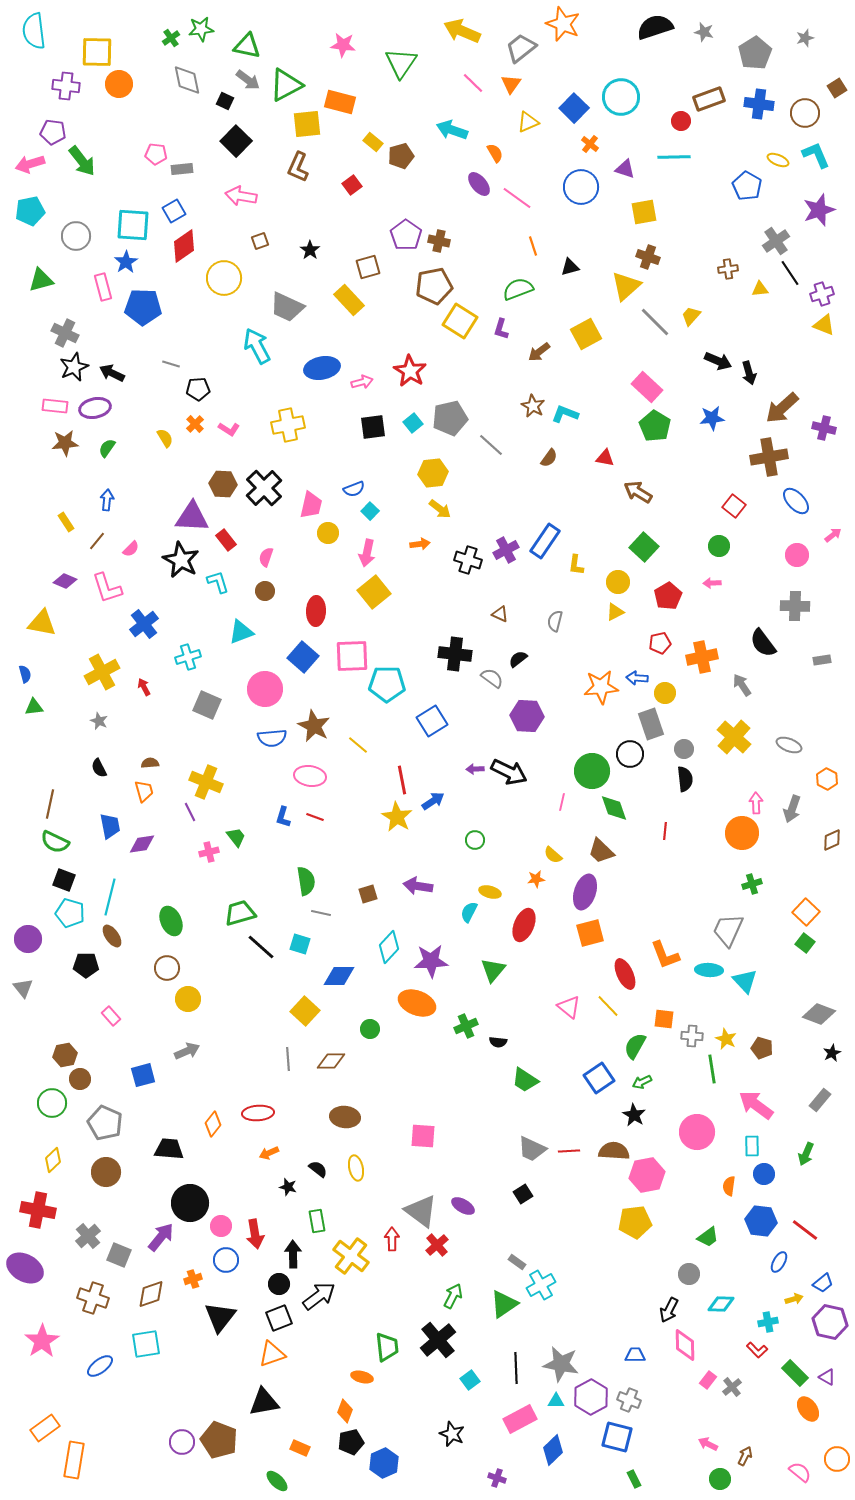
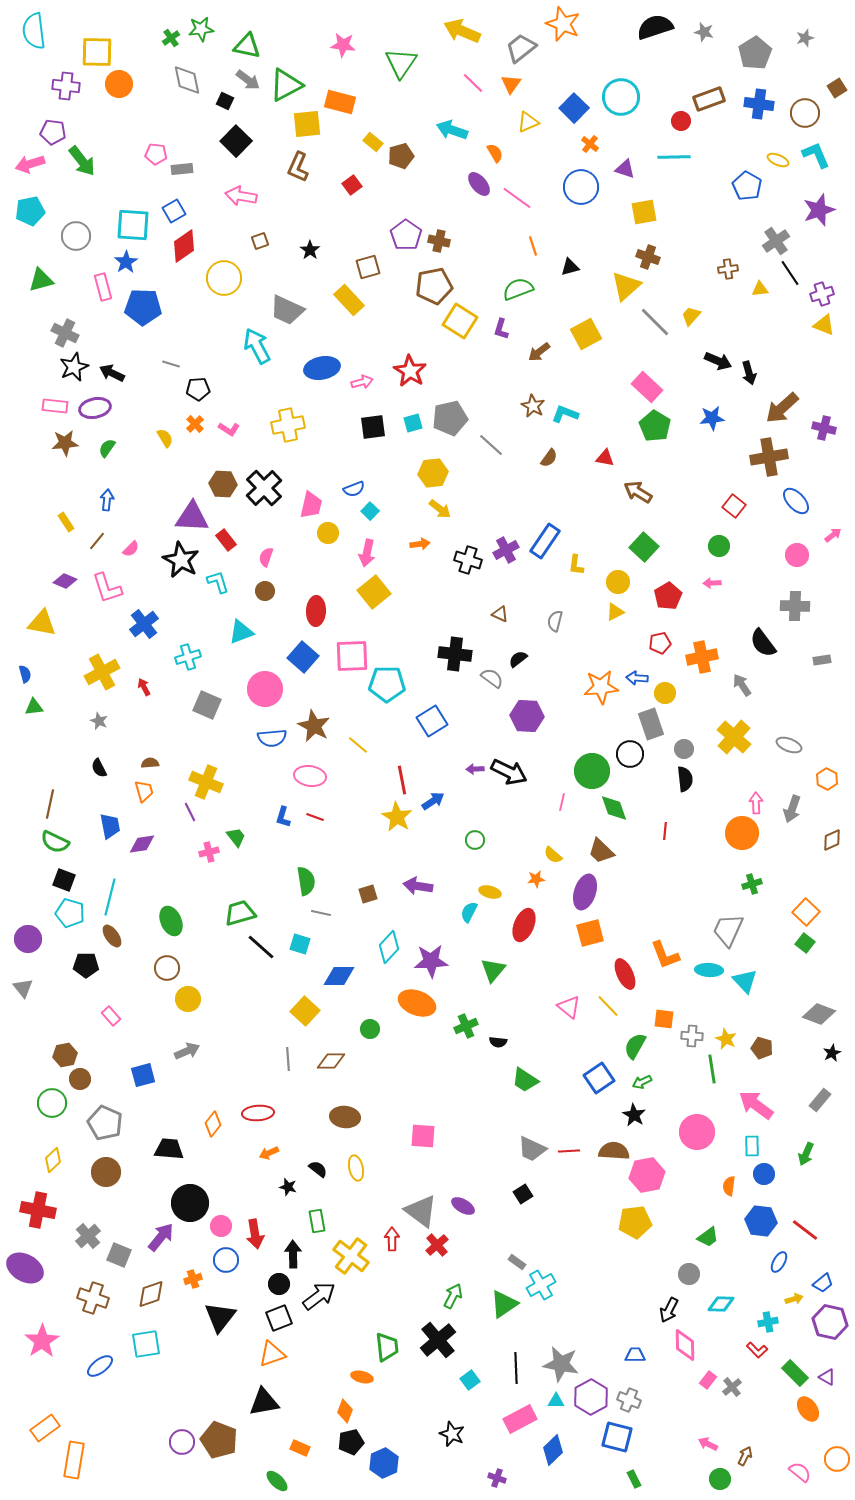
gray trapezoid at (287, 307): moved 3 px down
cyan square at (413, 423): rotated 24 degrees clockwise
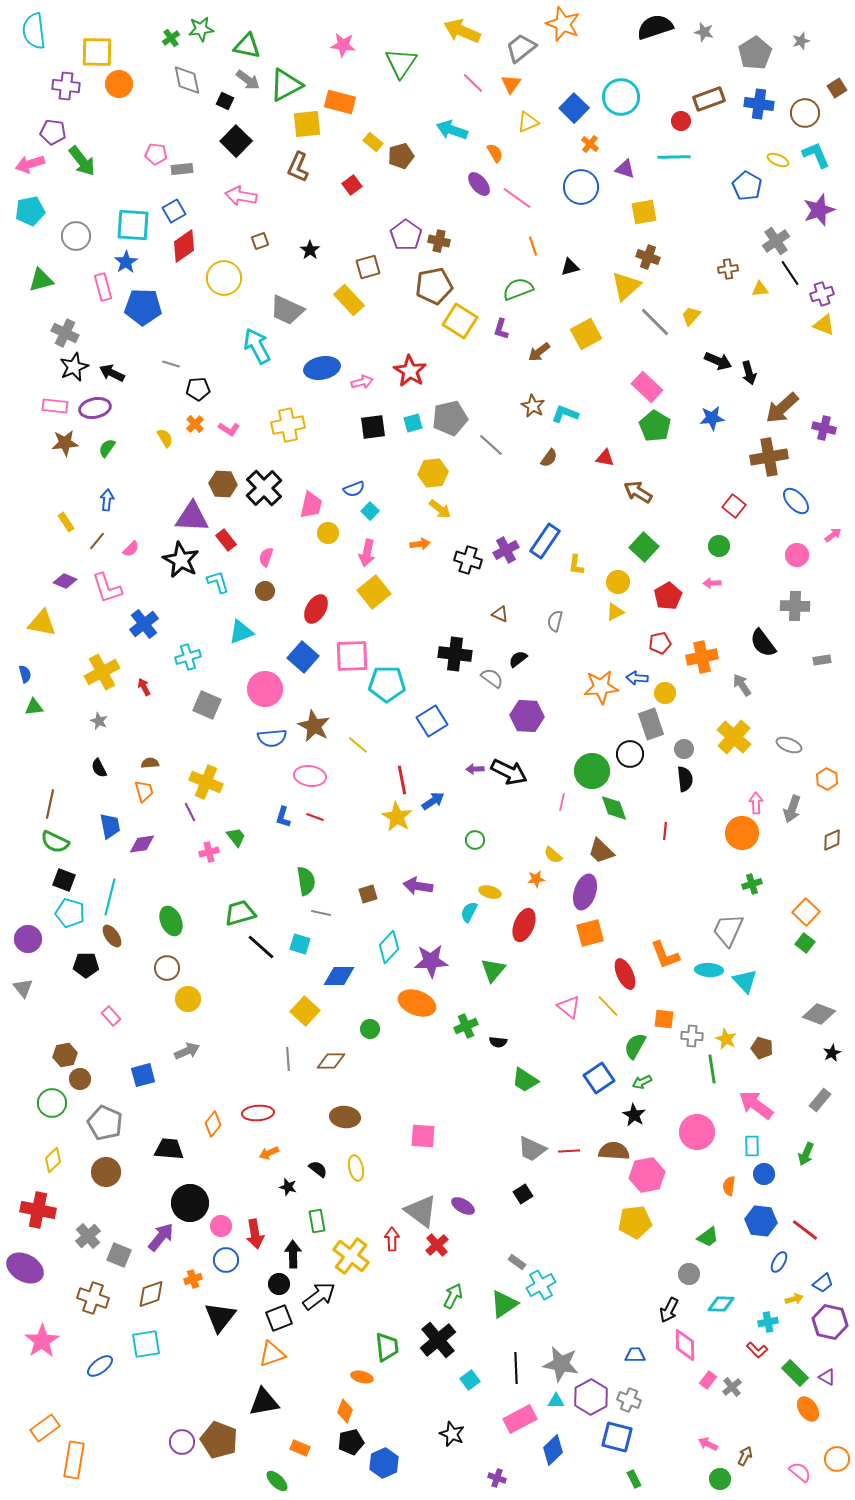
gray star at (805, 38): moved 4 px left, 3 px down
red ellipse at (316, 611): moved 2 px up; rotated 28 degrees clockwise
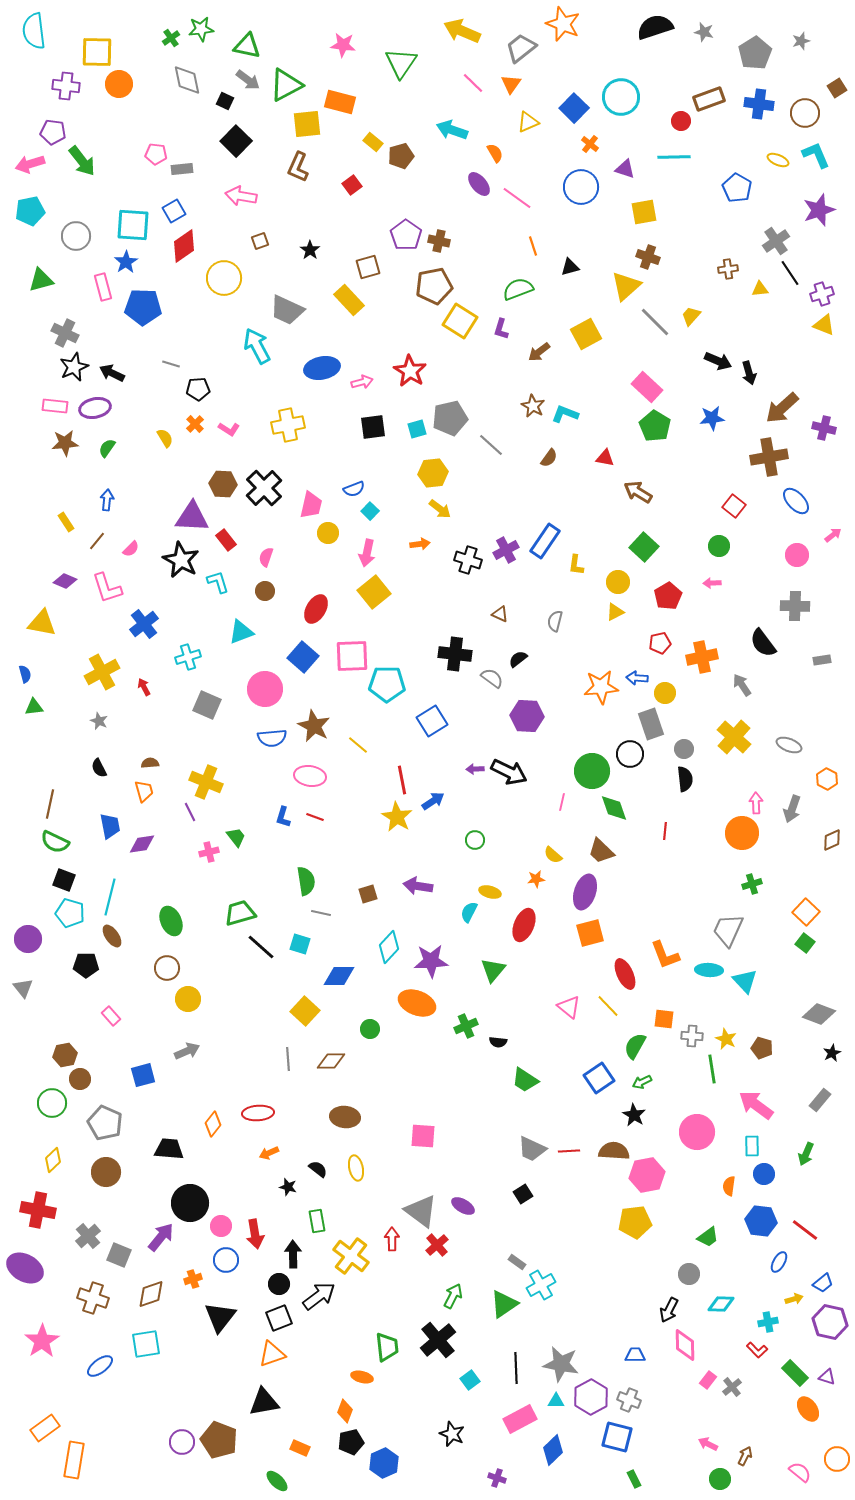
blue pentagon at (747, 186): moved 10 px left, 2 px down
cyan square at (413, 423): moved 4 px right, 6 px down
purple triangle at (827, 1377): rotated 12 degrees counterclockwise
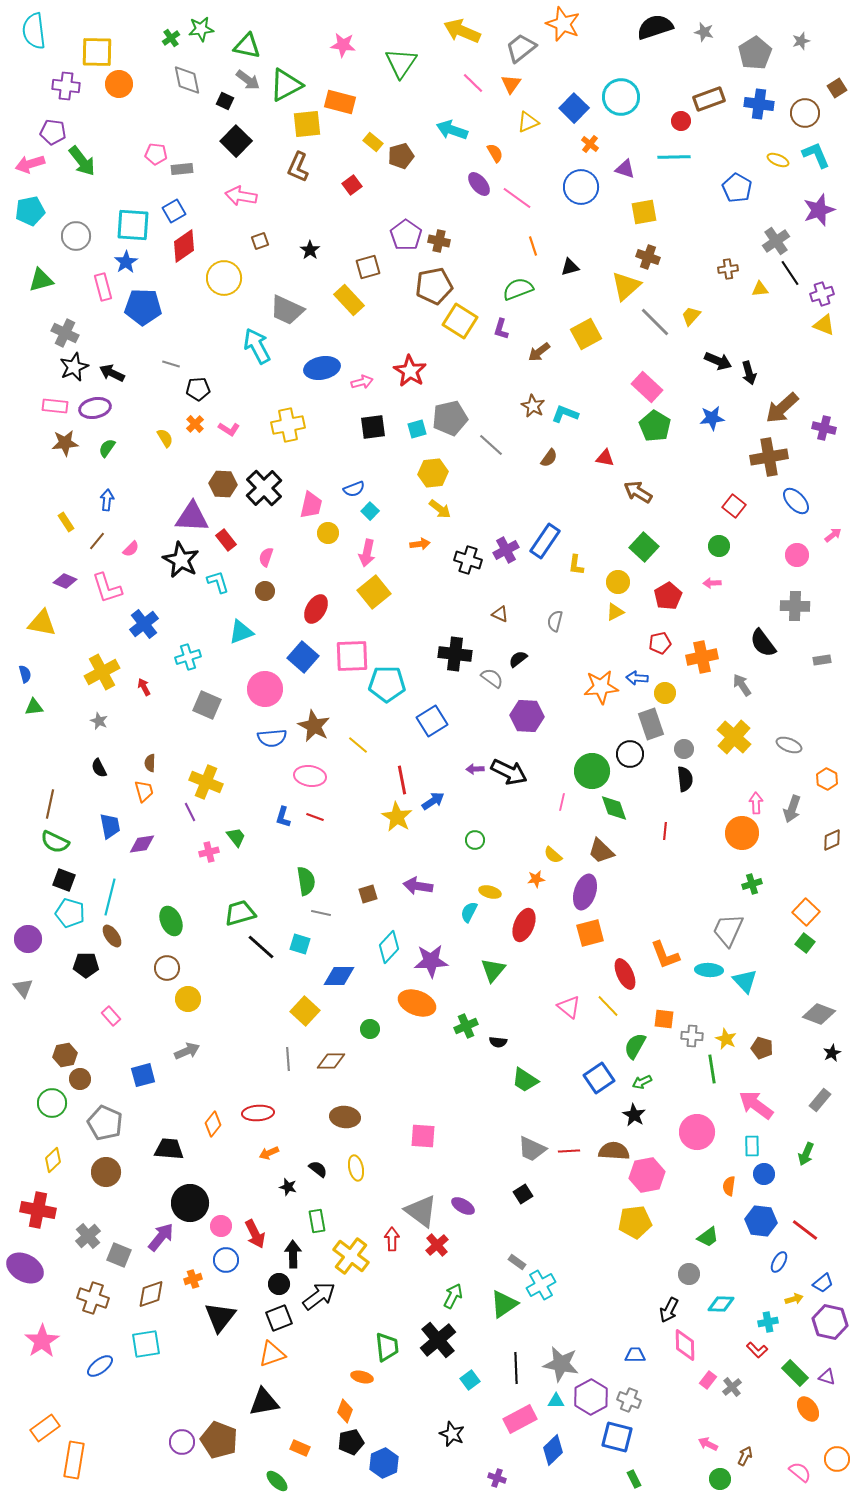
brown semicircle at (150, 763): rotated 84 degrees counterclockwise
red arrow at (255, 1234): rotated 16 degrees counterclockwise
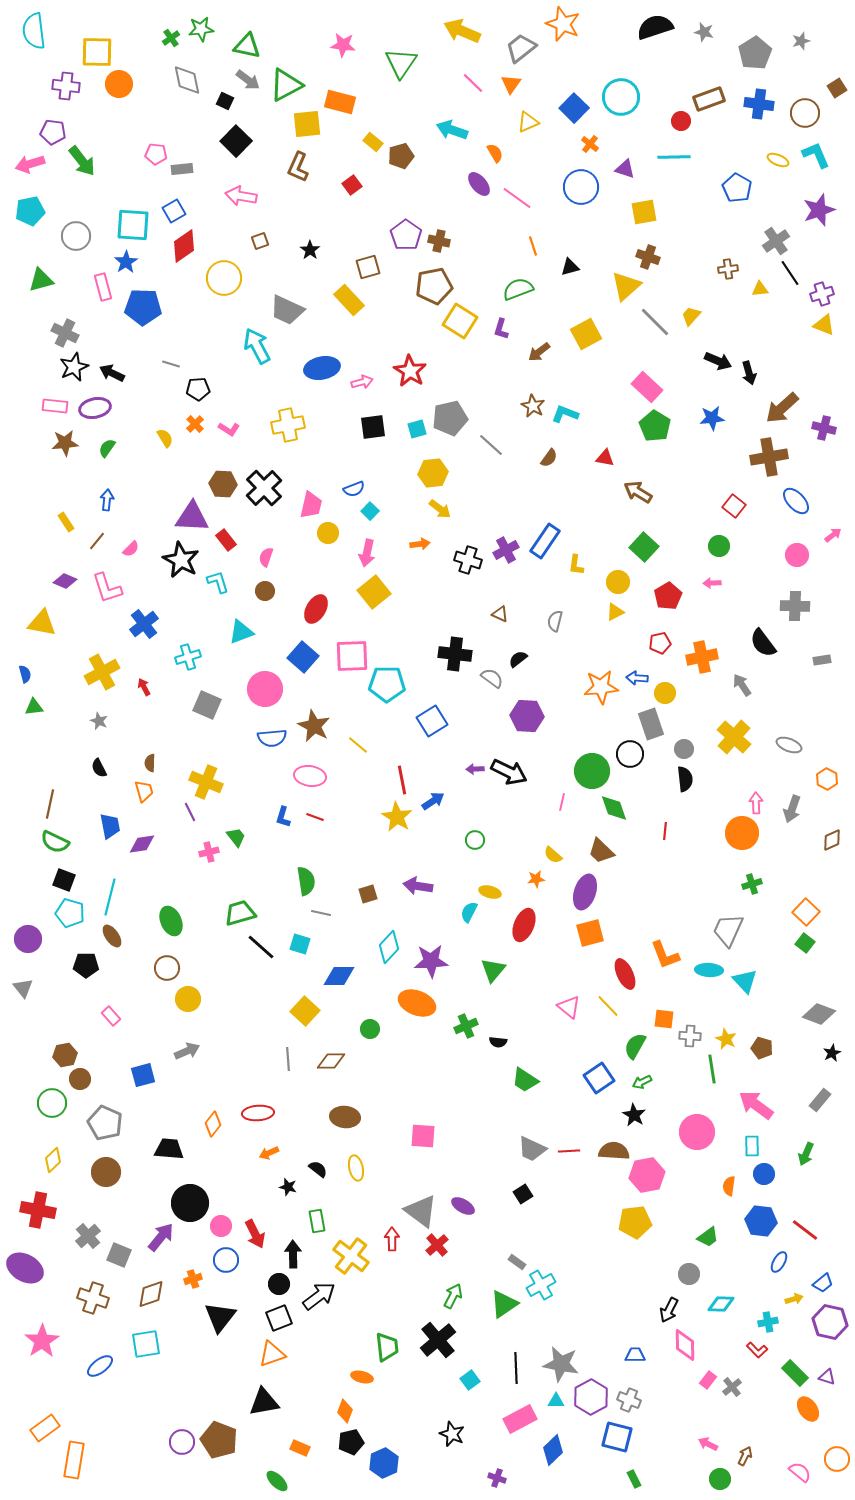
gray cross at (692, 1036): moved 2 px left
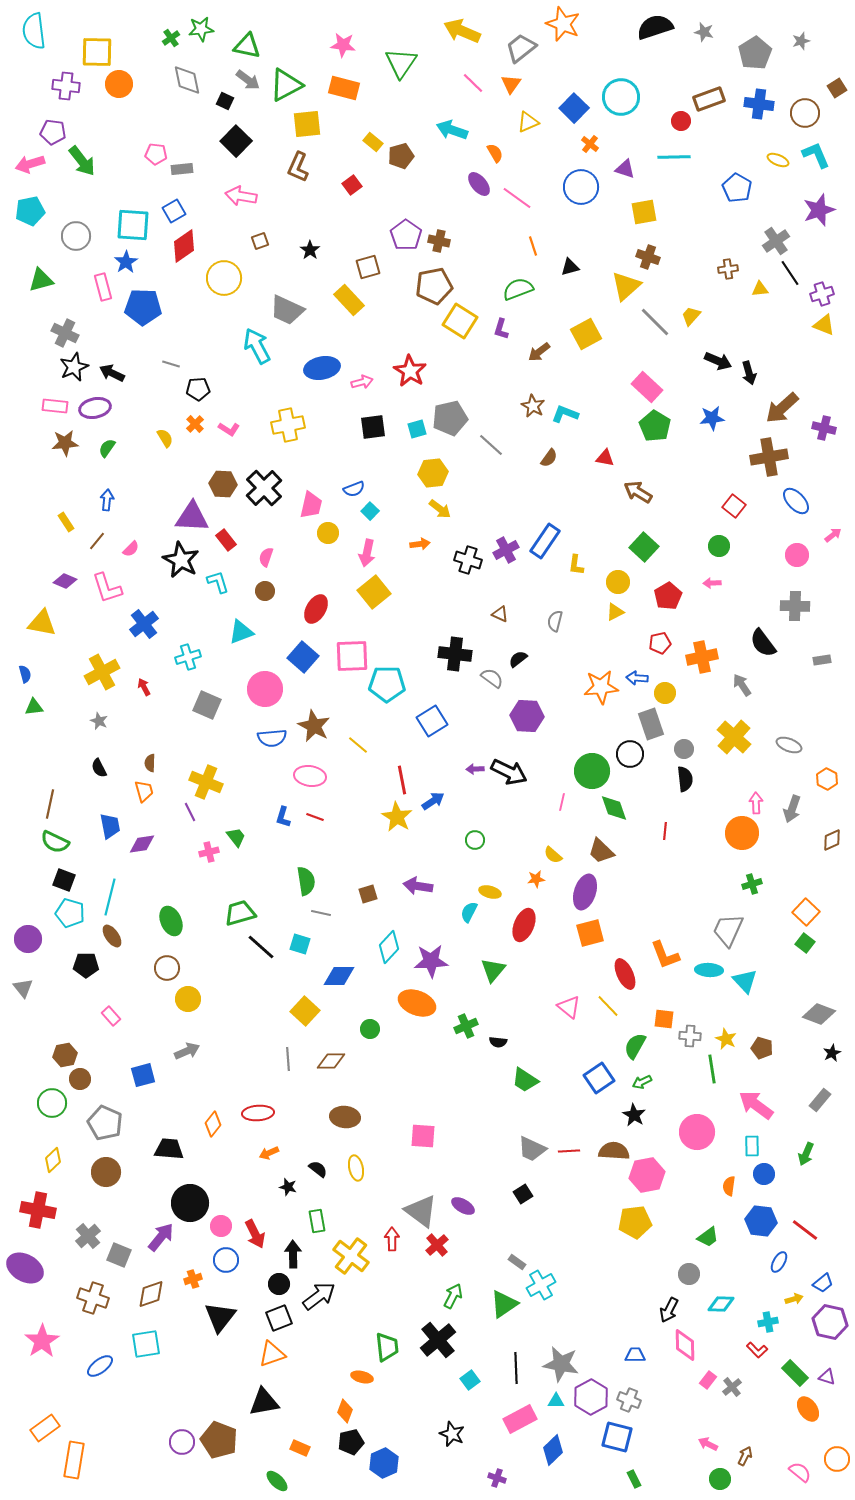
orange rectangle at (340, 102): moved 4 px right, 14 px up
